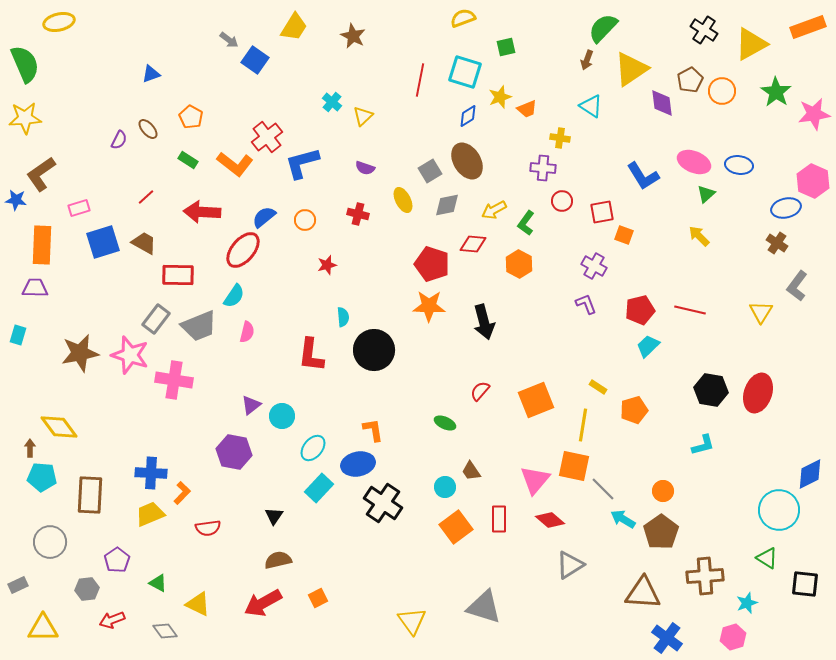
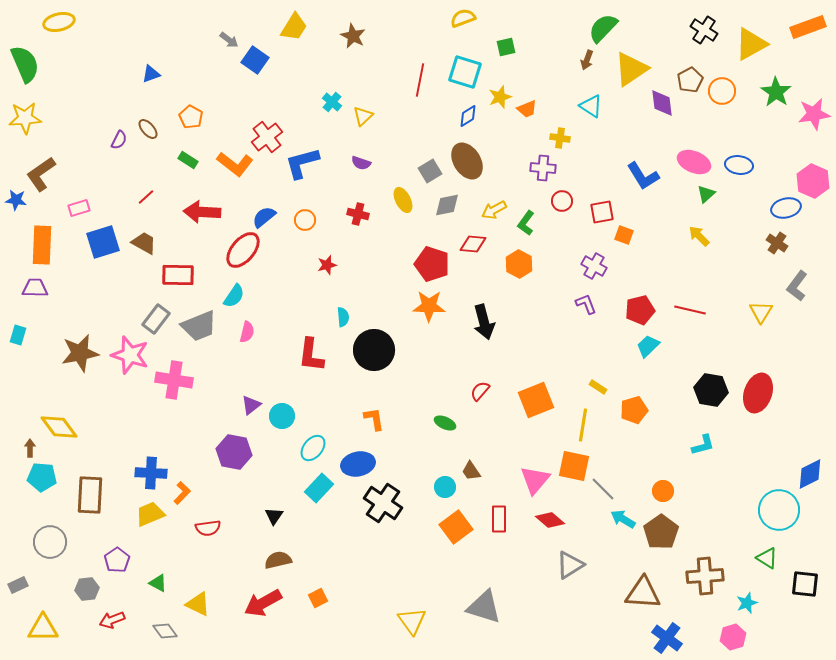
purple semicircle at (365, 168): moved 4 px left, 5 px up
orange L-shape at (373, 430): moved 1 px right, 11 px up
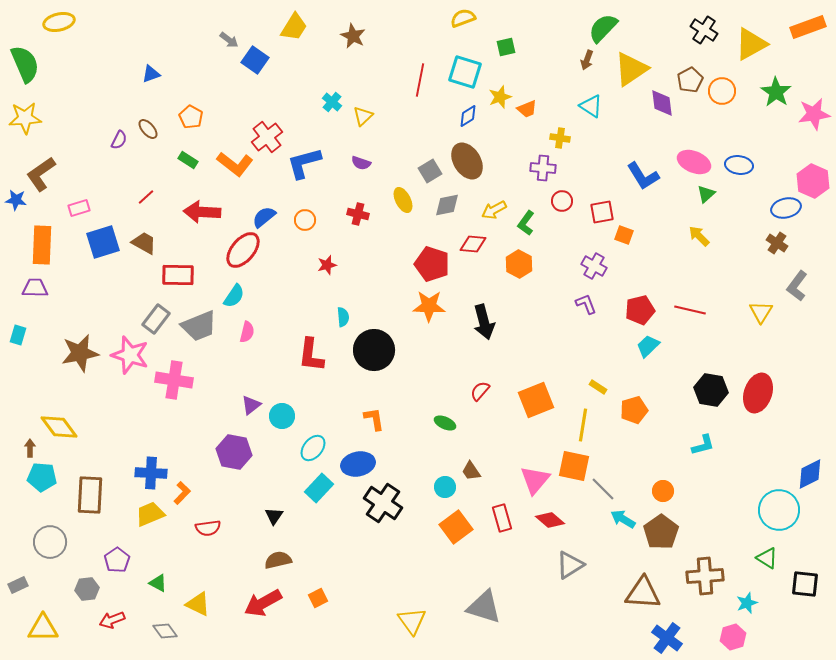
blue L-shape at (302, 163): moved 2 px right
red rectangle at (499, 519): moved 3 px right, 1 px up; rotated 16 degrees counterclockwise
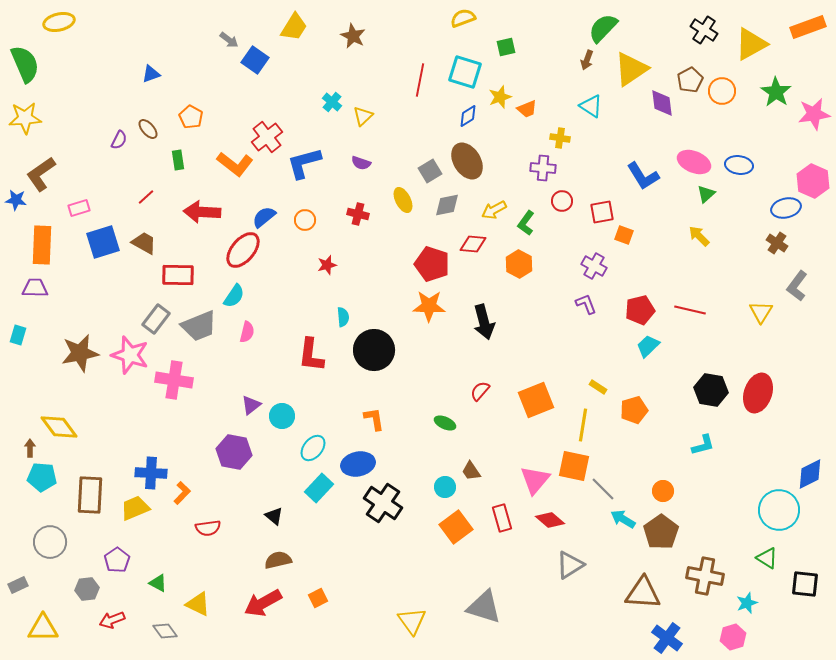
green rectangle at (188, 160): moved 10 px left; rotated 48 degrees clockwise
yellow trapezoid at (150, 514): moved 15 px left, 6 px up
black triangle at (274, 516): rotated 24 degrees counterclockwise
brown cross at (705, 576): rotated 15 degrees clockwise
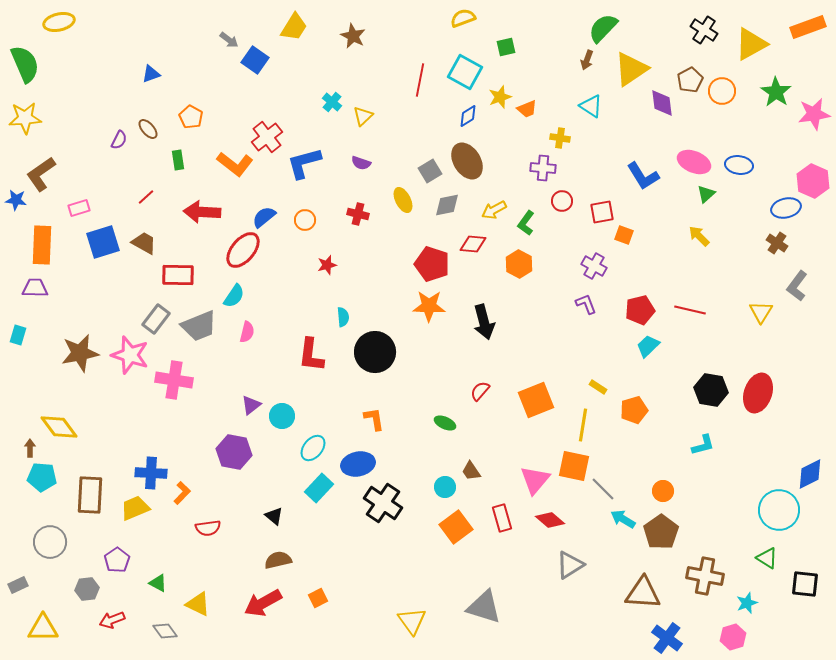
cyan square at (465, 72): rotated 12 degrees clockwise
black circle at (374, 350): moved 1 px right, 2 px down
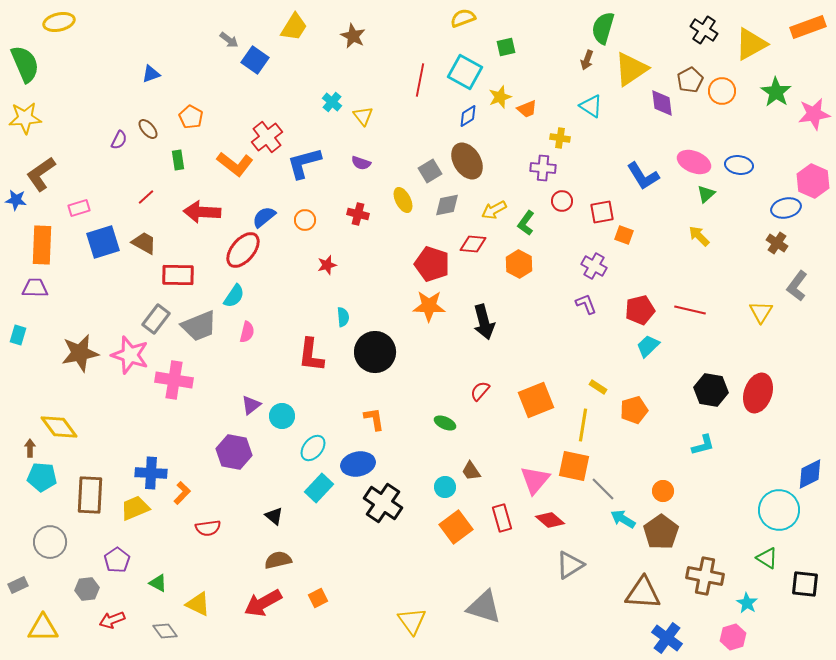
green semicircle at (603, 28): rotated 28 degrees counterclockwise
yellow triangle at (363, 116): rotated 25 degrees counterclockwise
cyan star at (747, 603): rotated 20 degrees counterclockwise
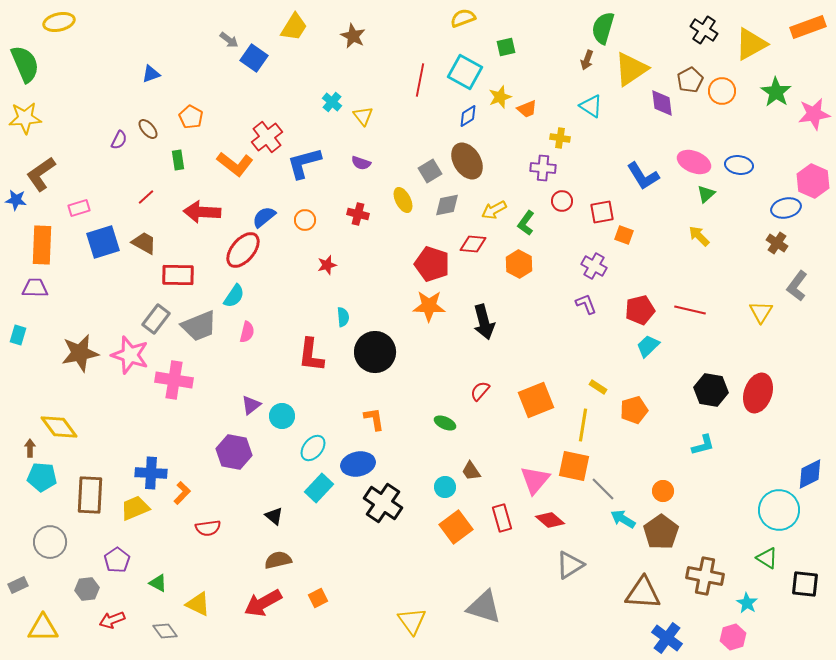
blue square at (255, 60): moved 1 px left, 2 px up
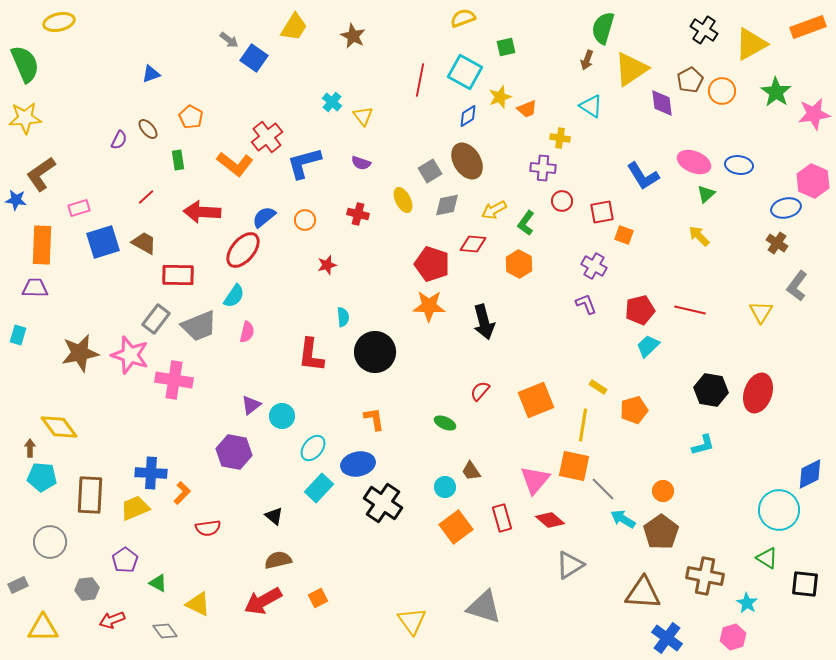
purple pentagon at (117, 560): moved 8 px right
red arrow at (263, 603): moved 2 px up
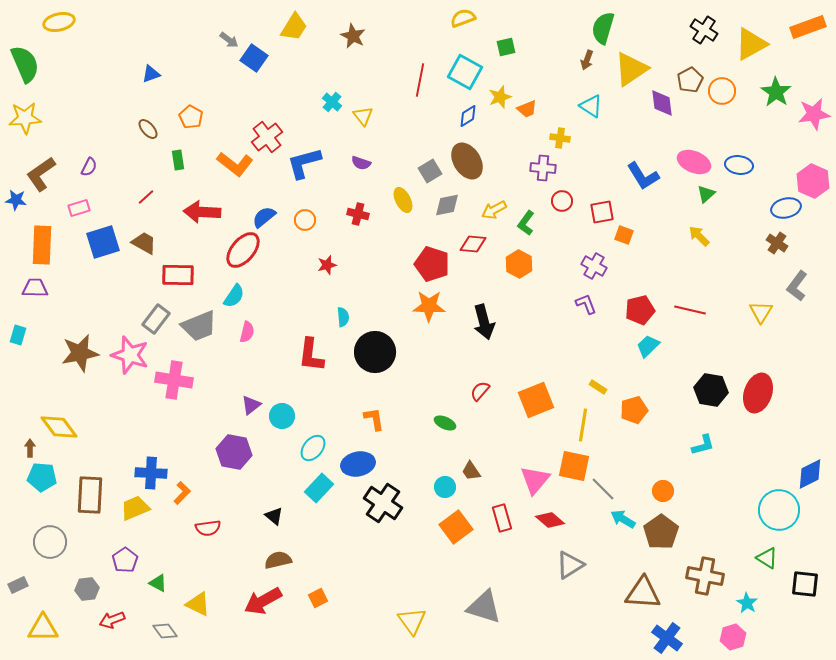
purple semicircle at (119, 140): moved 30 px left, 27 px down
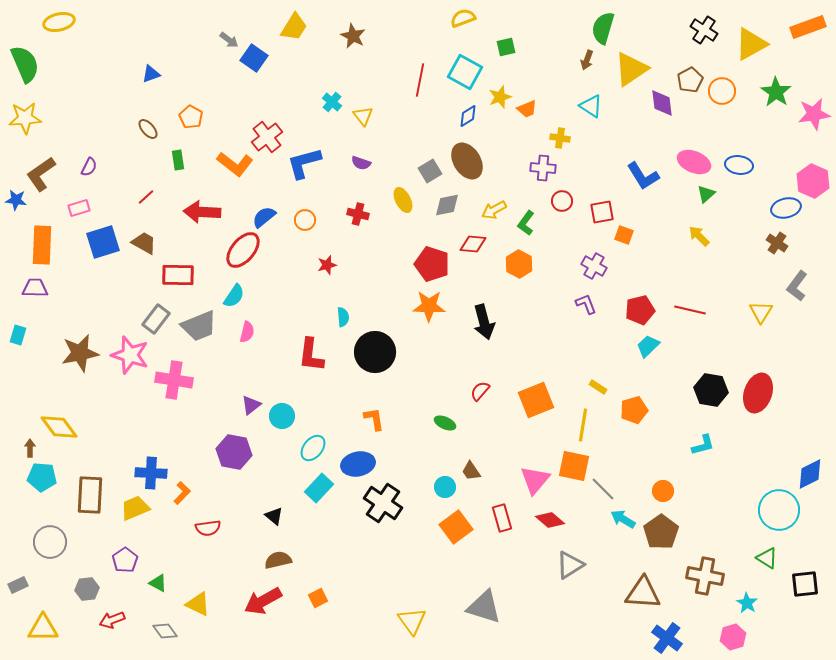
black square at (805, 584): rotated 12 degrees counterclockwise
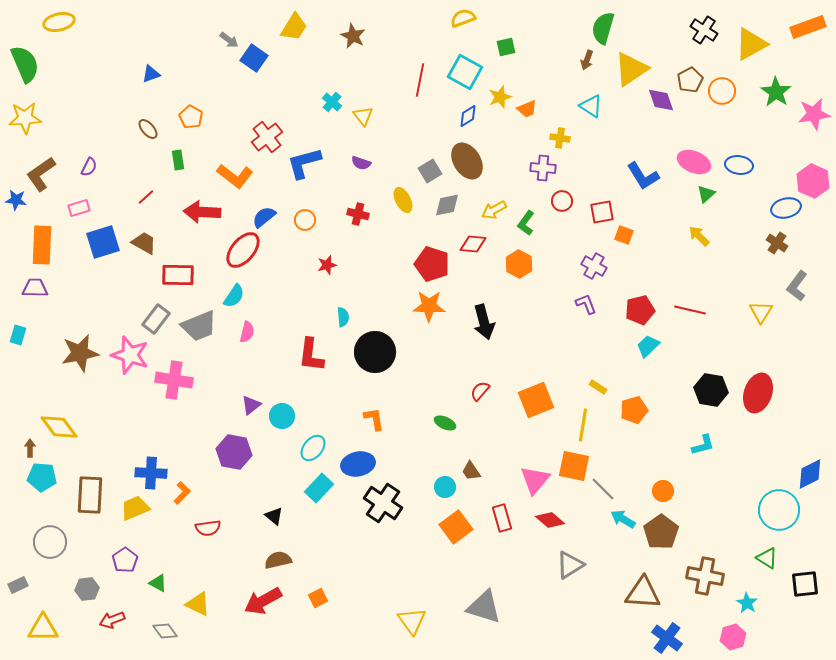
purple diamond at (662, 103): moved 1 px left, 3 px up; rotated 12 degrees counterclockwise
orange L-shape at (235, 164): moved 12 px down
